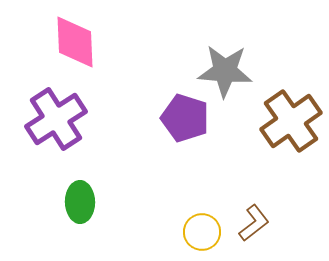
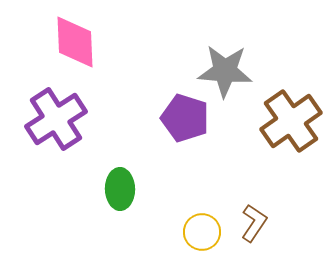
green ellipse: moved 40 px right, 13 px up
brown L-shape: rotated 18 degrees counterclockwise
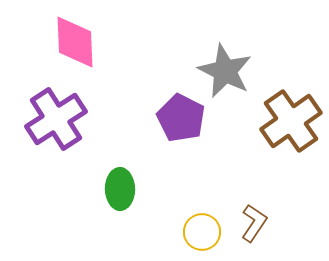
gray star: rotated 22 degrees clockwise
purple pentagon: moved 4 px left; rotated 9 degrees clockwise
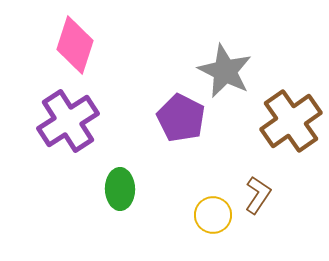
pink diamond: moved 3 px down; rotated 20 degrees clockwise
purple cross: moved 12 px right, 2 px down
brown L-shape: moved 4 px right, 28 px up
yellow circle: moved 11 px right, 17 px up
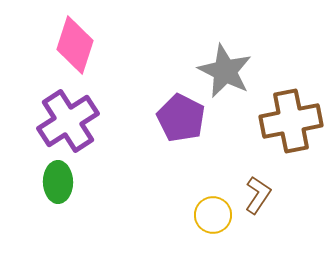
brown cross: rotated 24 degrees clockwise
green ellipse: moved 62 px left, 7 px up
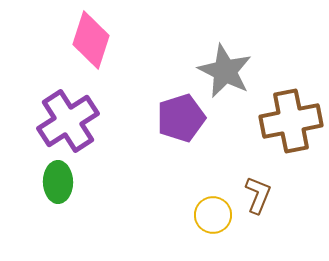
pink diamond: moved 16 px right, 5 px up
purple pentagon: rotated 27 degrees clockwise
brown L-shape: rotated 12 degrees counterclockwise
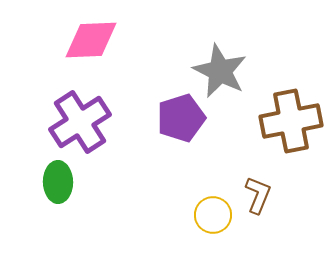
pink diamond: rotated 70 degrees clockwise
gray star: moved 5 px left
purple cross: moved 12 px right, 1 px down
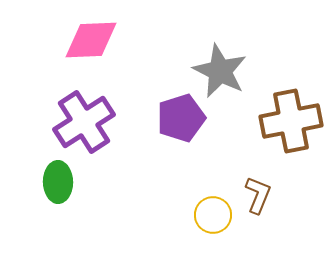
purple cross: moved 4 px right
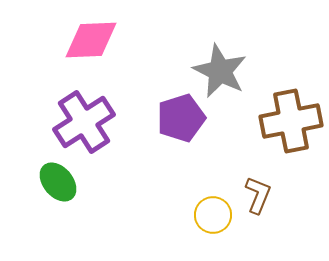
green ellipse: rotated 39 degrees counterclockwise
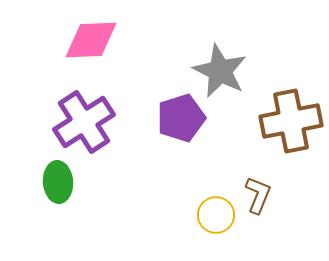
green ellipse: rotated 36 degrees clockwise
yellow circle: moved 3 px right
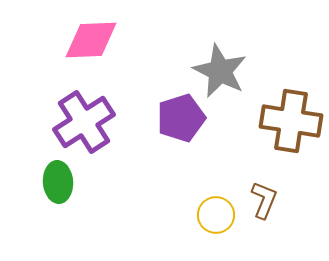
brown cross: rotated 20 degrees clockwise
brown L-shape: moved 6 px right, 5 px down
